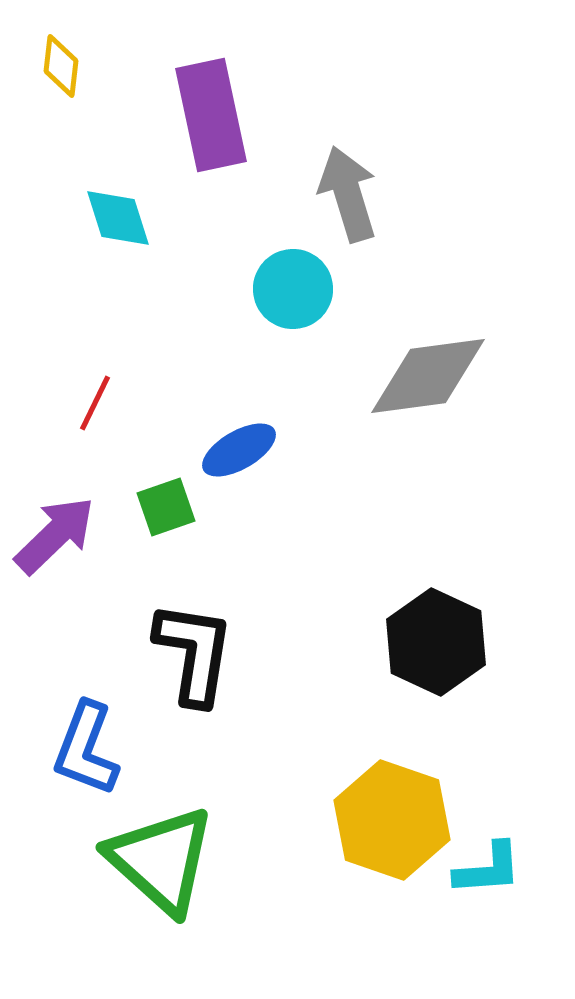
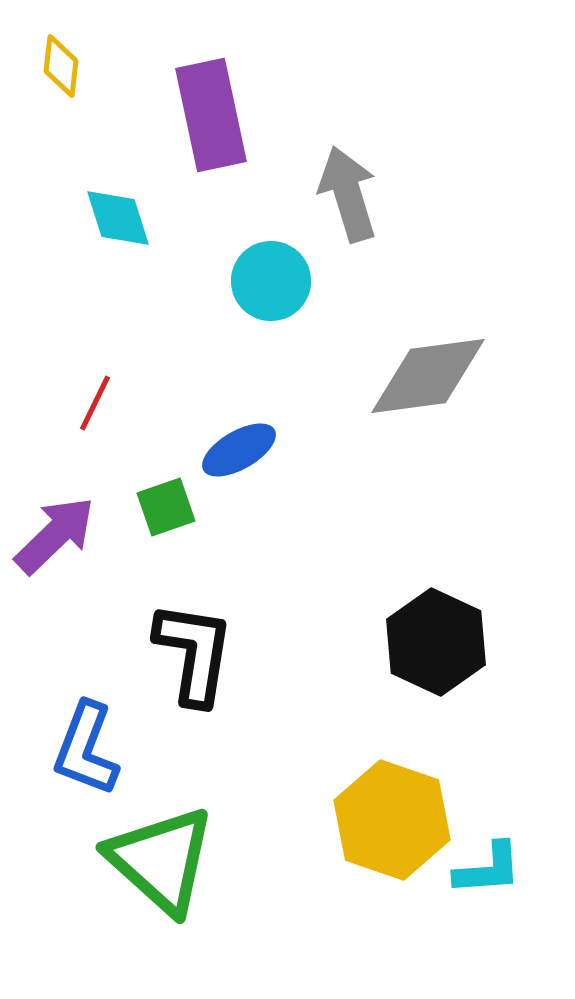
cyan circle: moved 22 px left, 8 px up
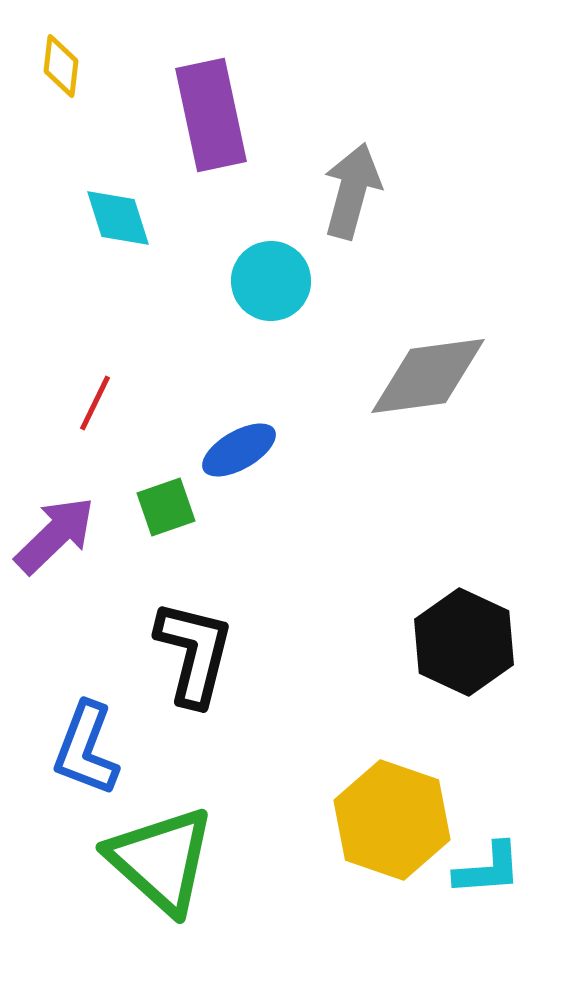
gray arrow: moved 4 px right, 3 px up; rotated 32 degrees clockwise
black hexagon: moved 28 px right
black L-shape: rotated 5 degrees clockwise
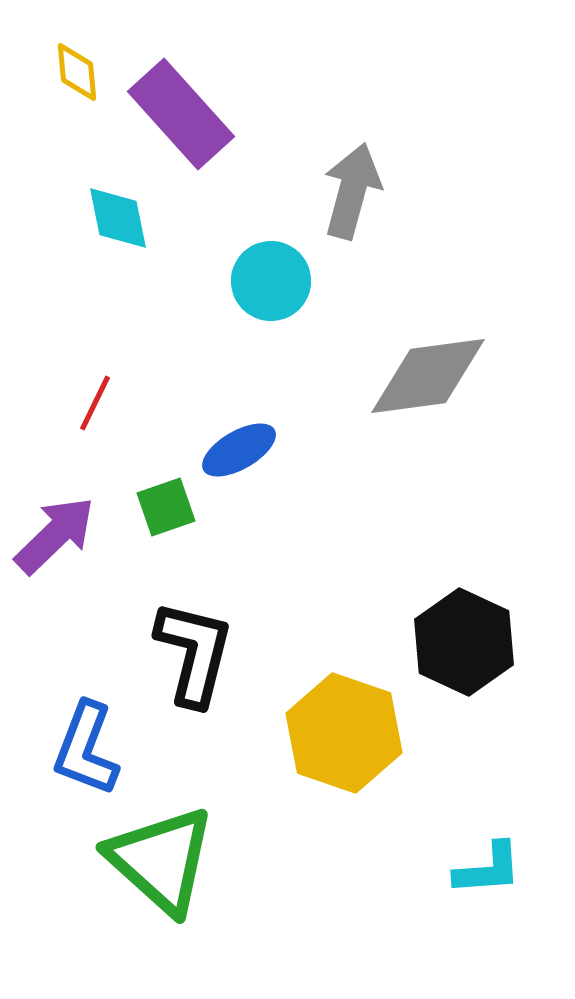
yellow diamond: moved 16 px right, 6 px down; rotated 12 degrees counterclockwise
purple rectangle: moved 30 px left, 1 px up; rotated 30 degrees counterclockwise
cyan diamond: rotated 6 degrees clockwise
yellow hexagon: moved 48 px left, 87 px up
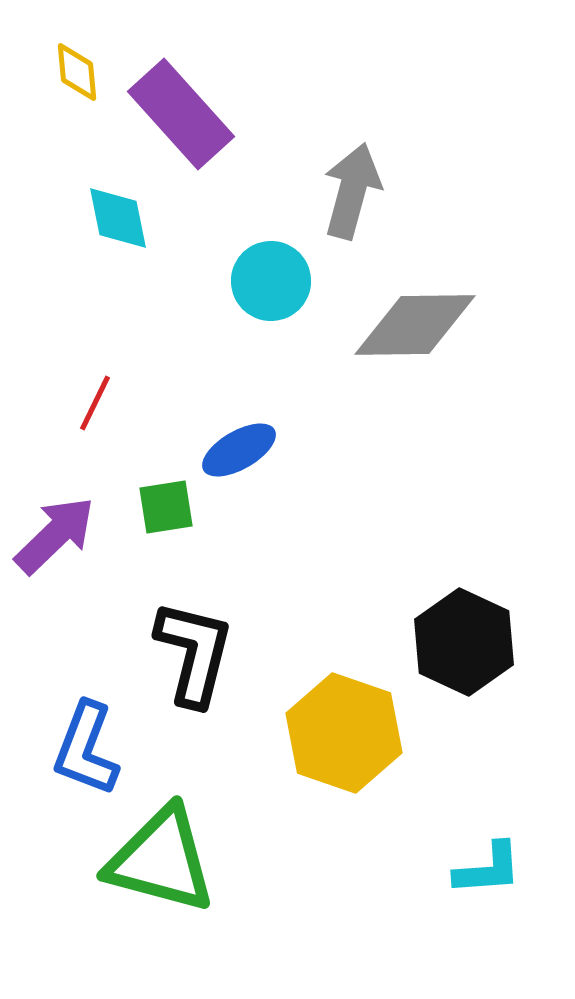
gray diamond: moved 13 px left, 51 px up; rotated 7 degrees clockwise
green square: rotated 10 degrees clockwise
green triangle: rotated 27 degrees counterclockwise
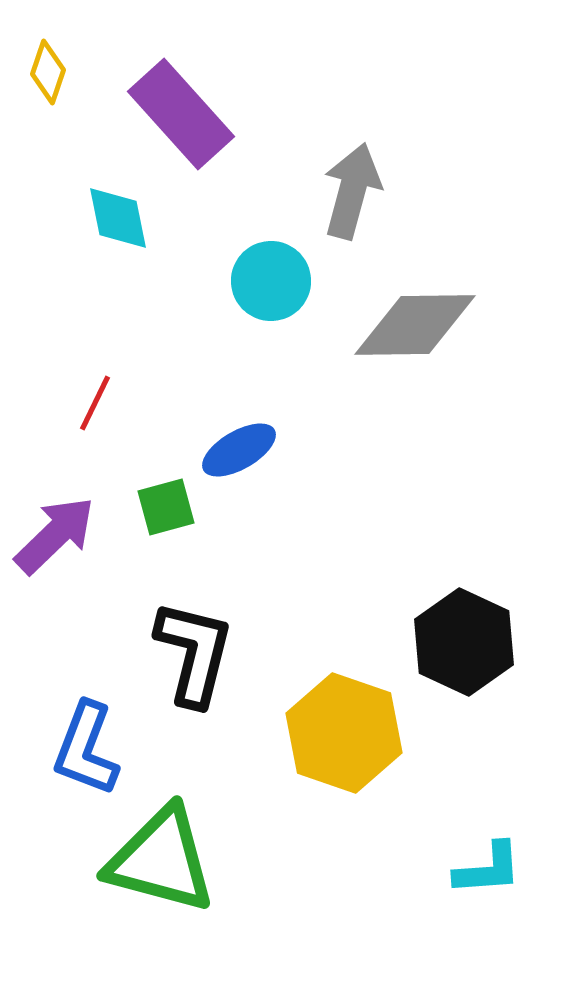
yellow diamond: moved 29 px left; rotated 24 degrees clockwise
green square: rotated 6 degrees counterclockwise
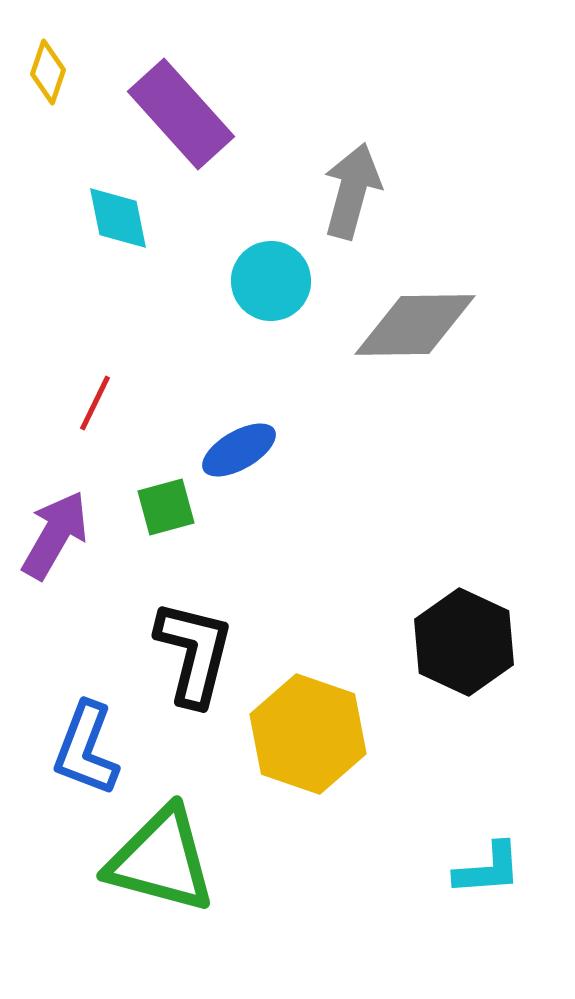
purple arrow: rotated 16 degrees counterclockwise
yellow hexagon: moved 36 px left, 1 px down
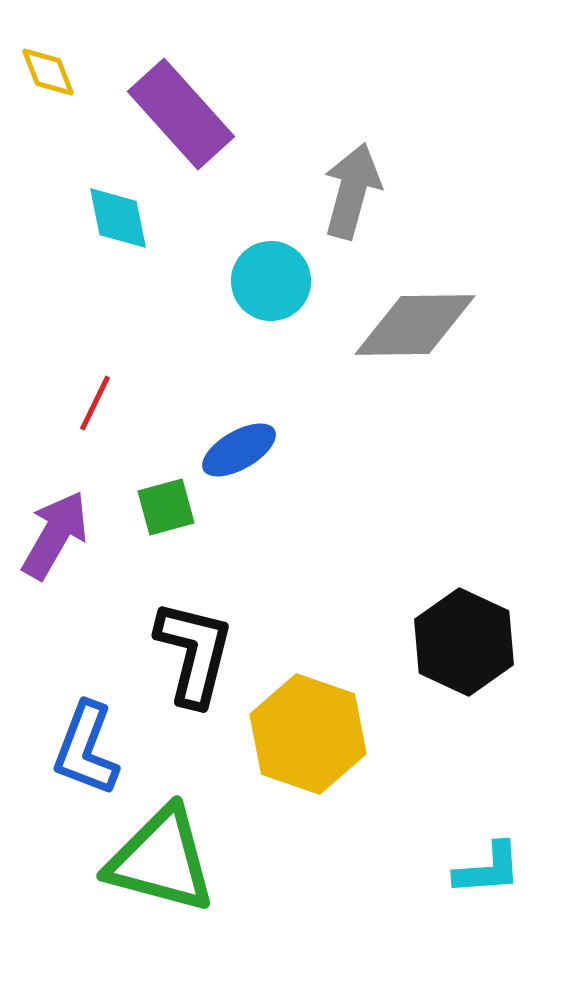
yellow diamond: rotated 40 degrees counterclockwise
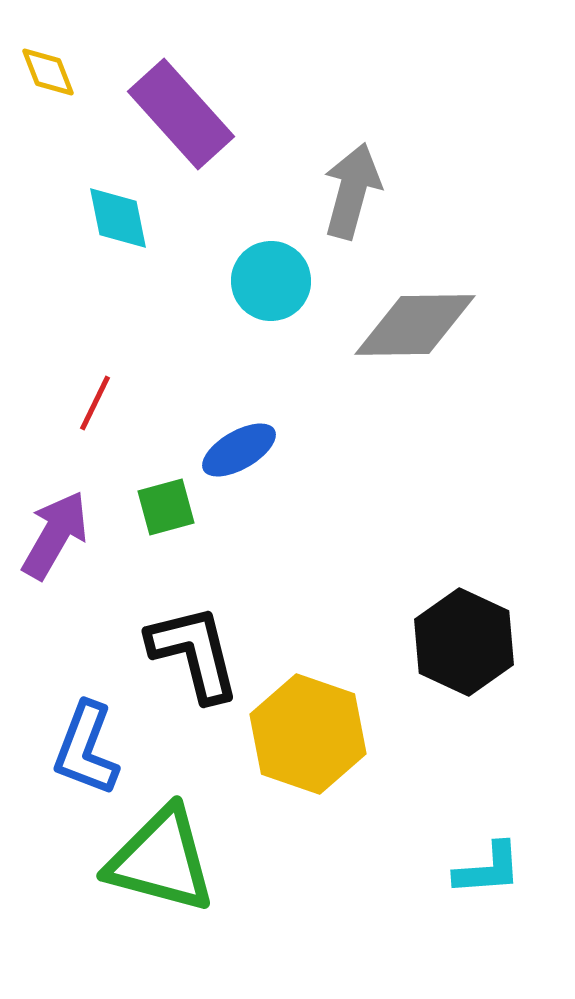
black L-shape: rotated 28 degrees counterclockwise
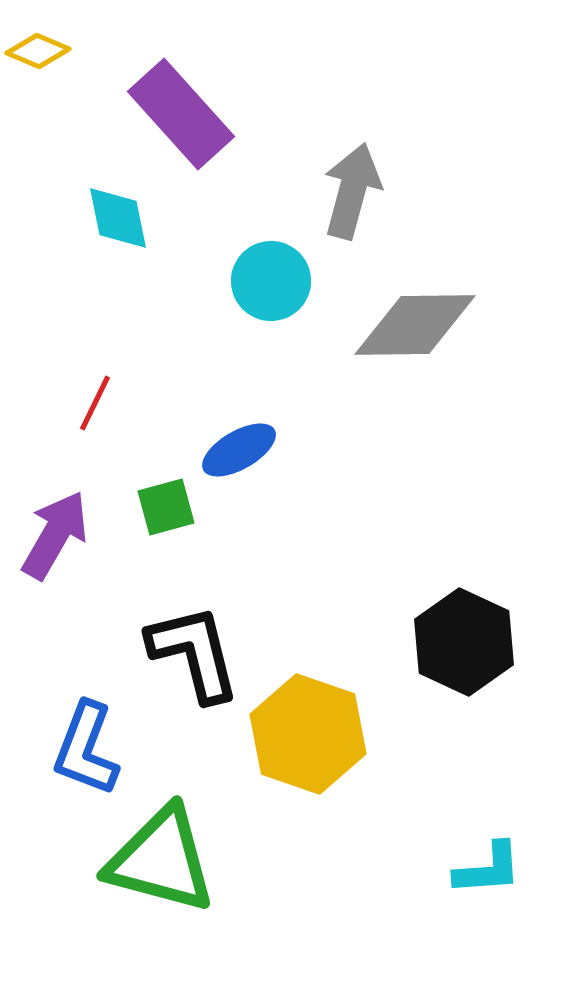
yellow diamond: moved 10 px left, 21 px up; rotated 46 degrees counterclockwise
